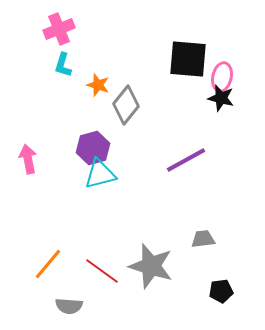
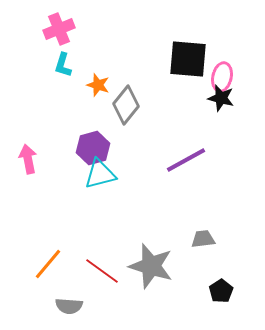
black pentagon: rotated 25 degrees counterclockwise
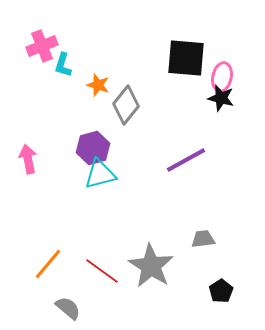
pink cross: moved 17 px left, 17 px down
black square: moved 2 px left, 1 px up
gray star: rotated 15 degrees clockwise
gray semicircle: moved 1 px left, 2 px down; rotated 144 degrees counterclockwise
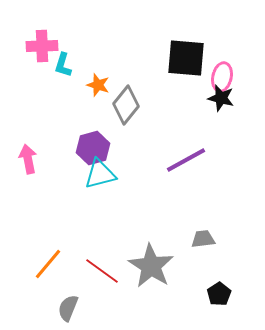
pink cross: rotated 20 degrees clockwise
black pentagon: moved 2 px left, 3 px down
gray semicircle: rotated 108 degrees counterclockwise
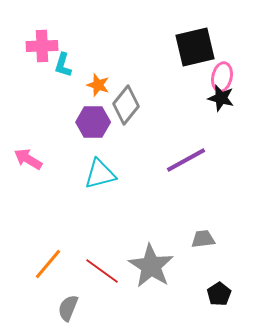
black square: moved 9 px right, 11 px up; rotated 18 degrees counterclockwise
purple hexagon: moved 26 px up; rotated 16 degrees clockwise
pink arrow: rotated 48 degrees counterclockwise
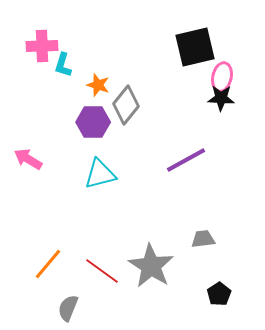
black star: rotated 12 degrees counterclockwise
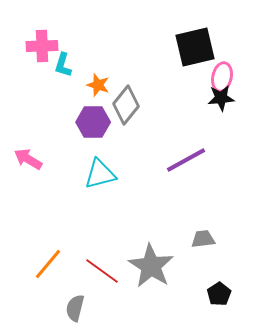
black star: rotated 8 degrees counterclockwise
gray semicircle: moved 7 px right; rotated 8 degrees counterclockwise
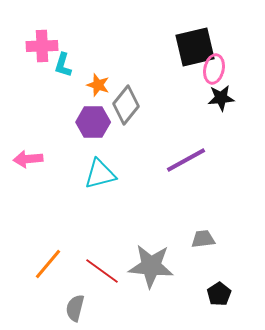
pink ellipse: moved 8 px left, 8 px up
pink arrow: rotated 36 degrees counterclockwise
gray star: rotated 27 degrees counterclockwise
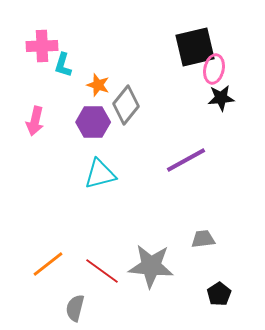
pink arrow: moved 7 px right, 38 px up; rotated 72 degrees counterclockwise
orange line: rotated 12 degrees clockwise
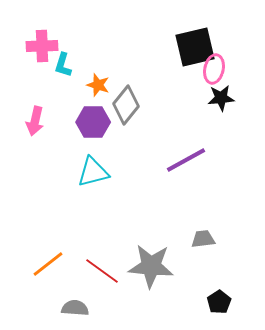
cyan triangle: moved 7 px left, 2 px up
black pentagon: moved 8 px down
gray semicircle: rotated 80 degrees clockwise
